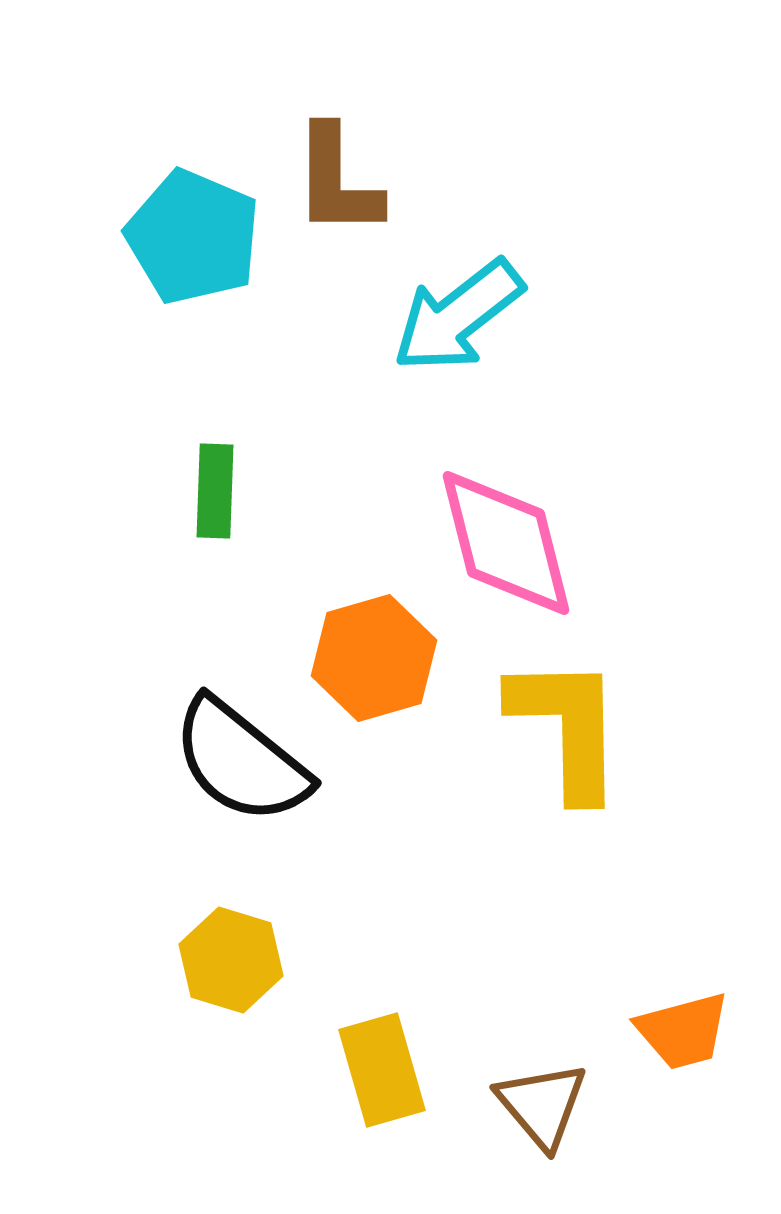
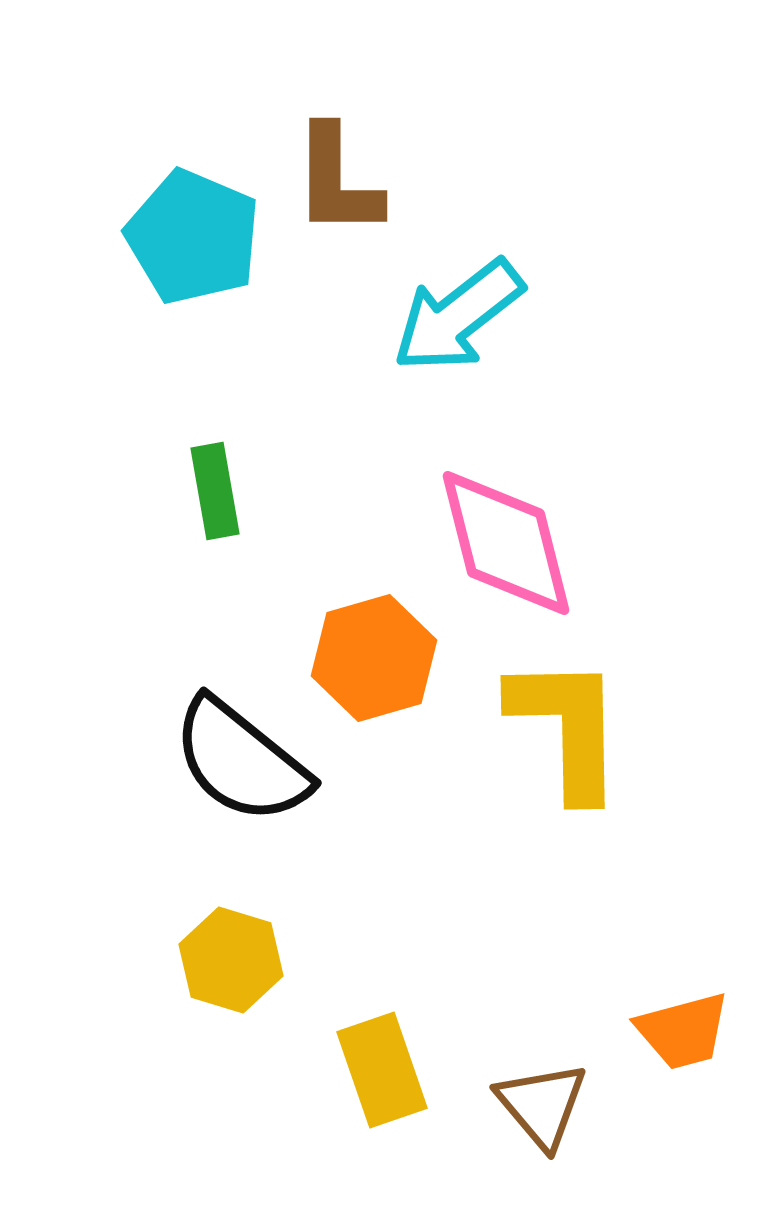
green rectangle: rotated 12 degrees counterclockwise
yellow rectangle: rotated 3 degrees counterclockwise
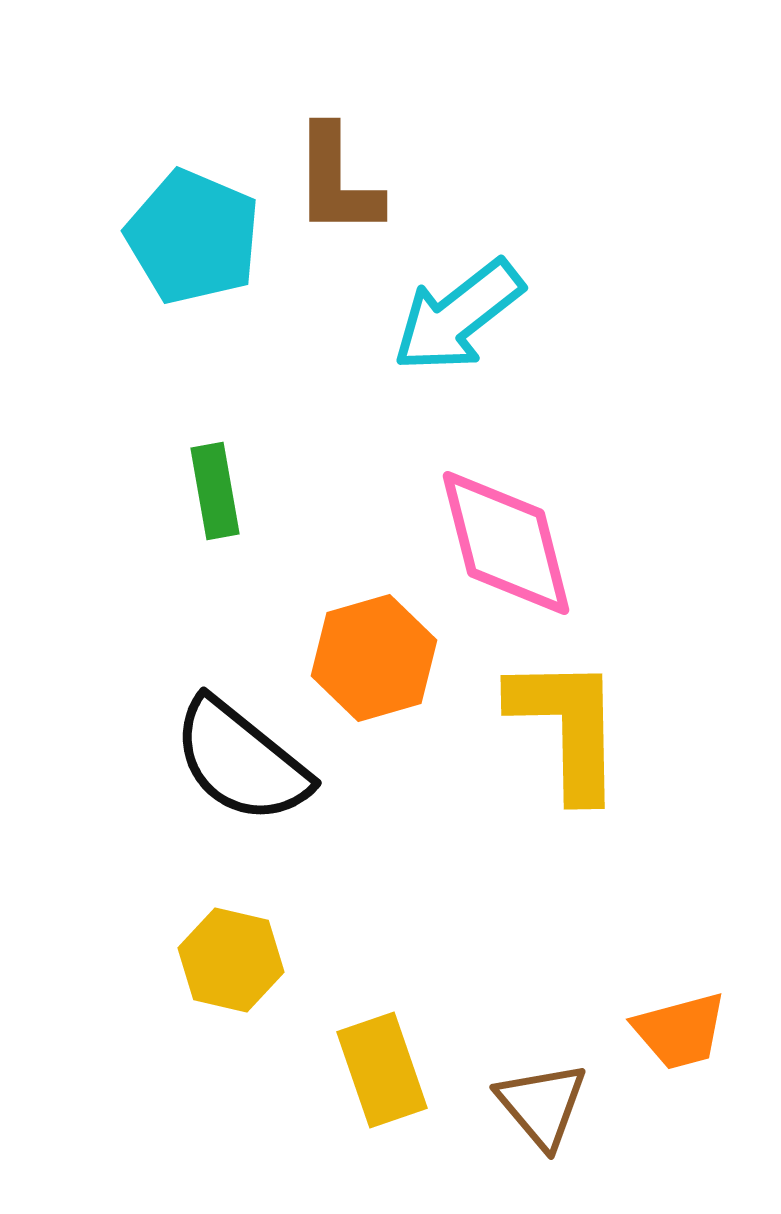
yellow hexagon: rotated 4 degrees counterclockwise
orange trapezoid: moved 3 px left
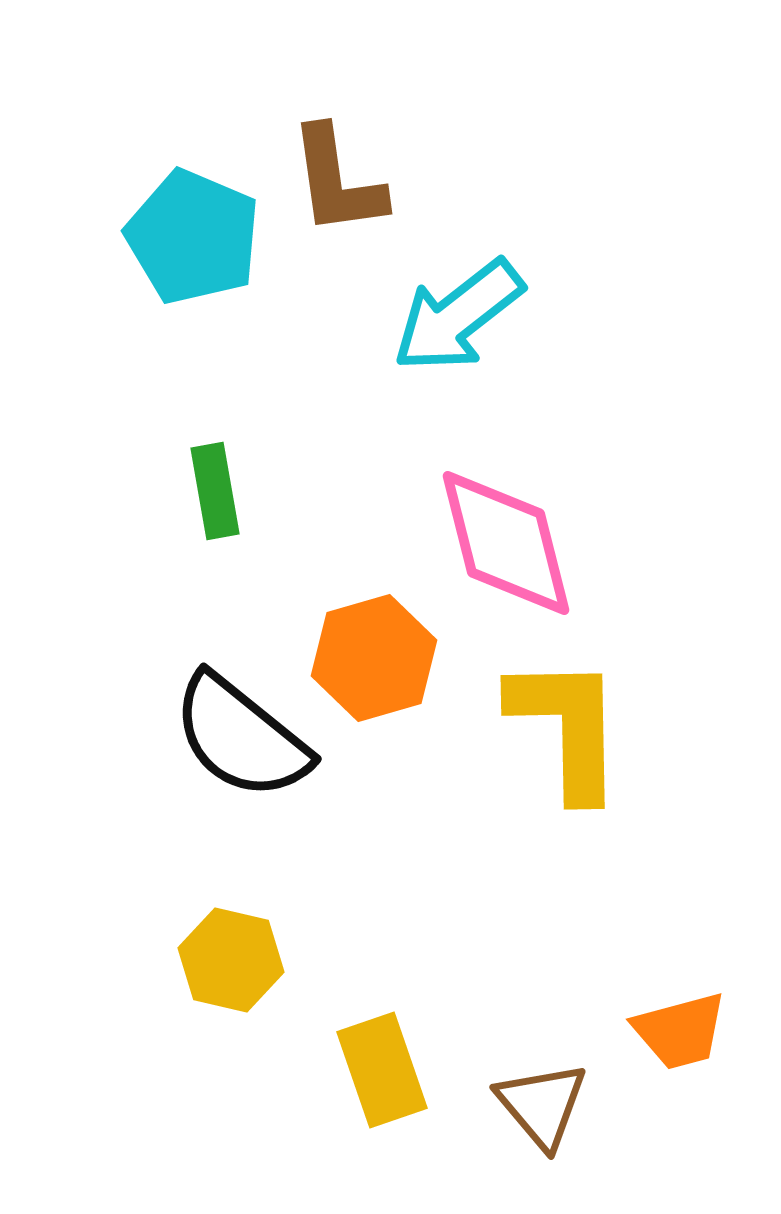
brown L-shape: rotated 8 degrees counterclockwise
black semicircle: moved 24 px up
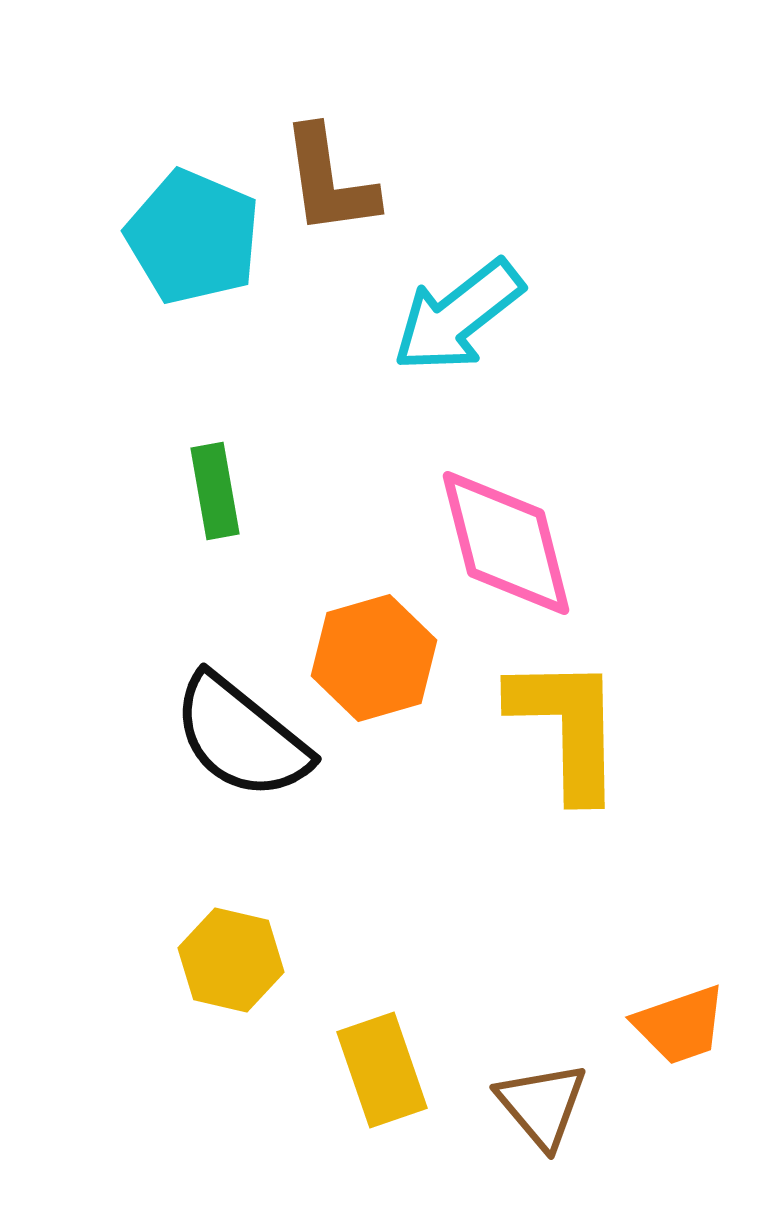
brown L-shape: moved 8 px left
orange trapezoid: moved 6 px up; rotated 4 degrees counterclockwise
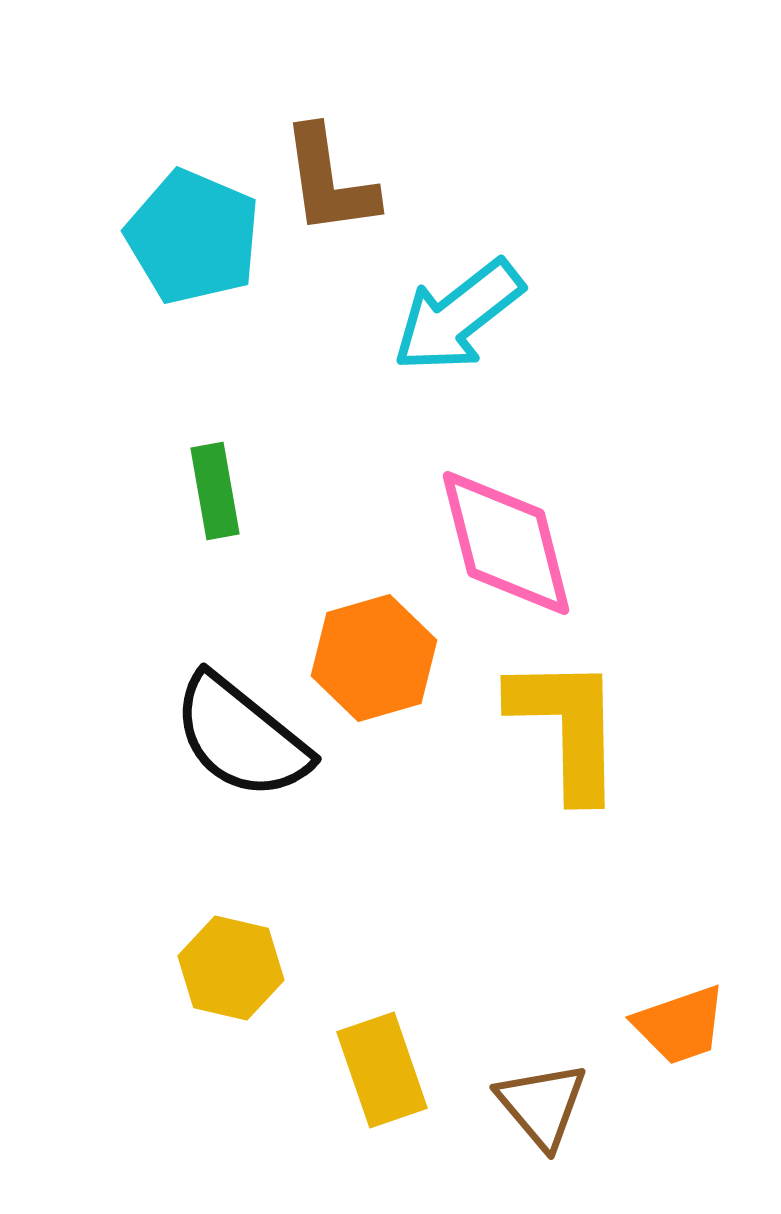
yellow hexagon: moved 8 px down
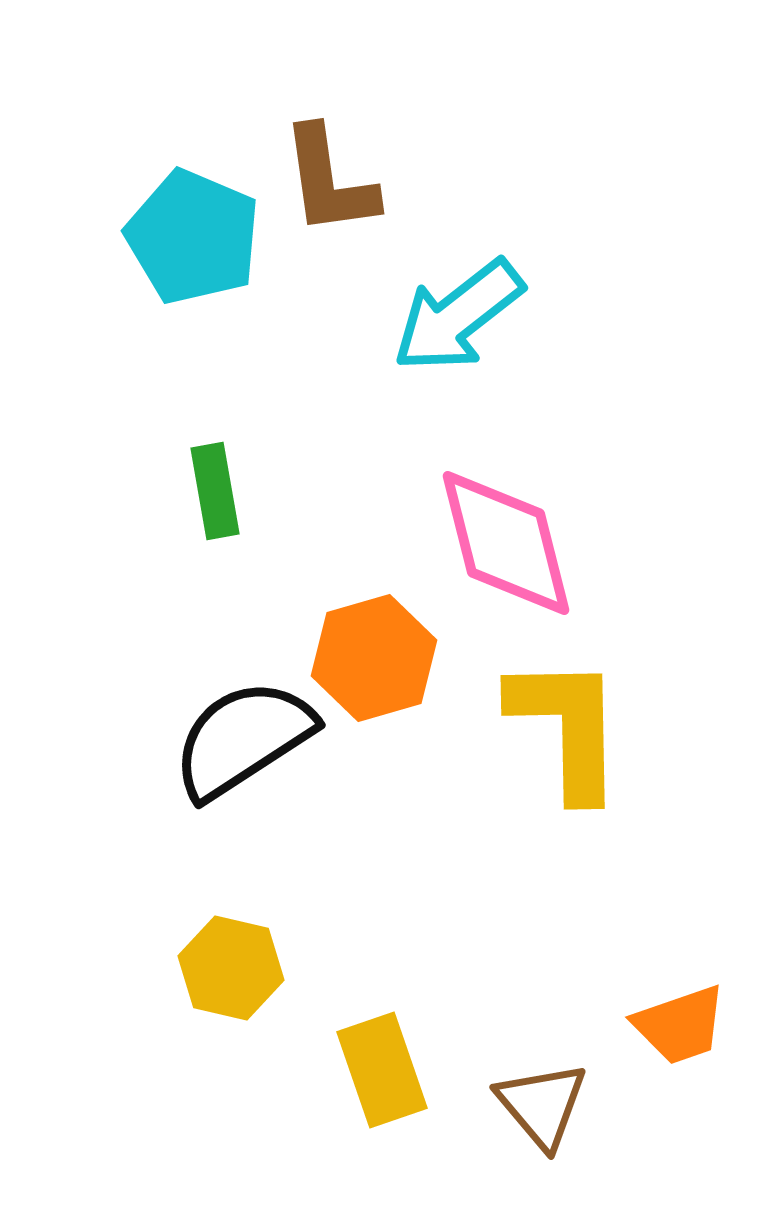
black semicircle: moved 2 px right, 2 px down; rotated 108 degrees clockwise
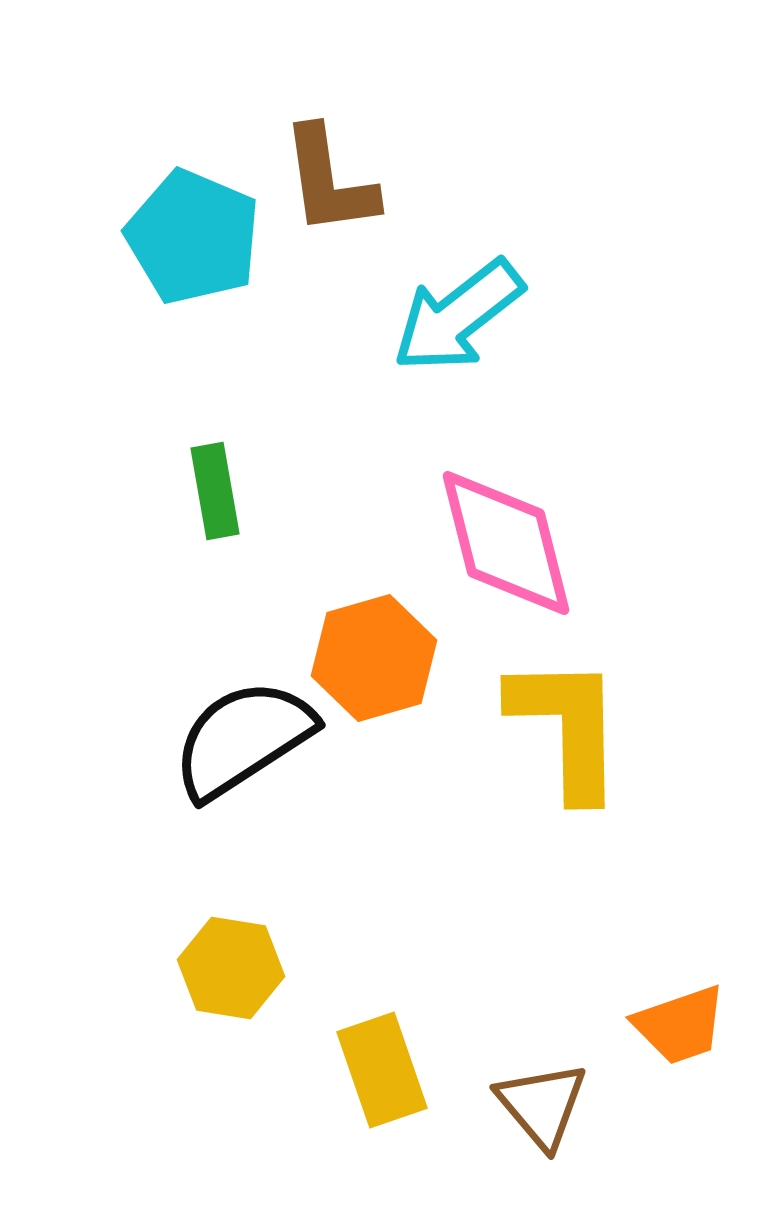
yellow hexagon: rotated 4 degrees counterclockwise
